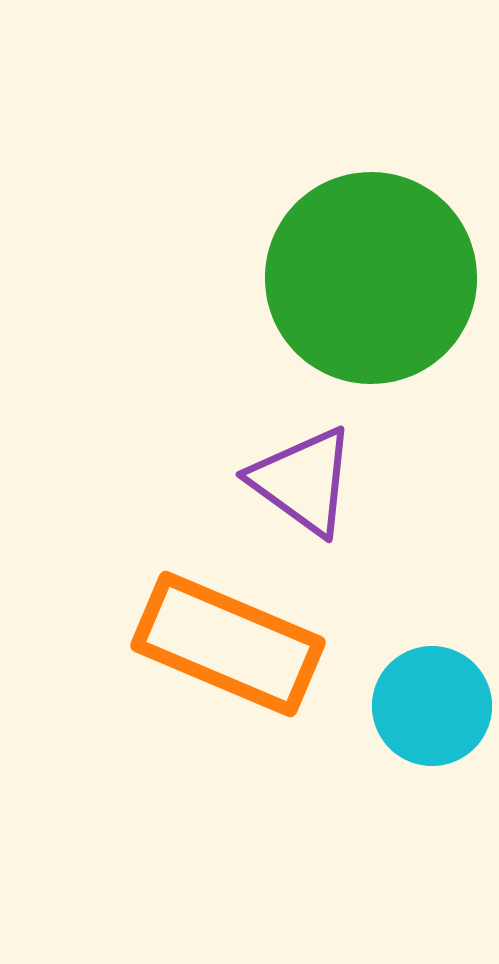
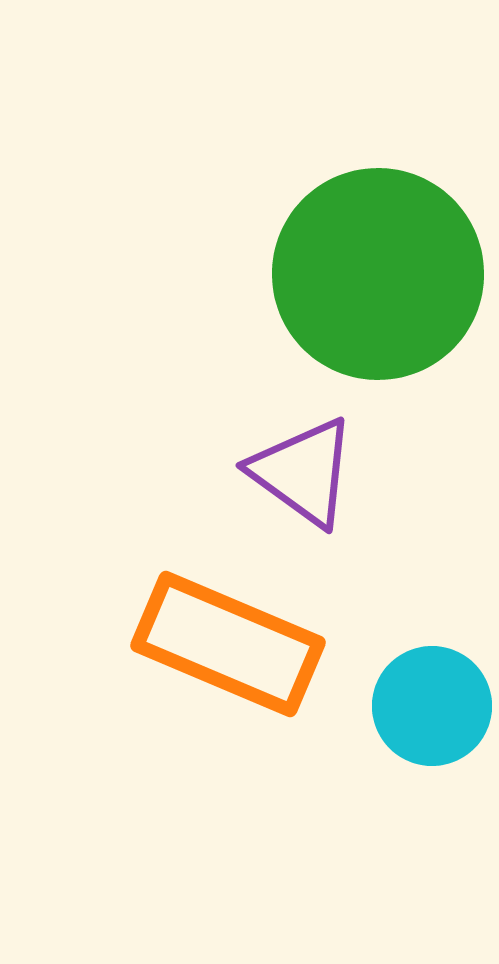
green circle: moved 7 px right, 4 px up
purple triangle: moved 9 px up
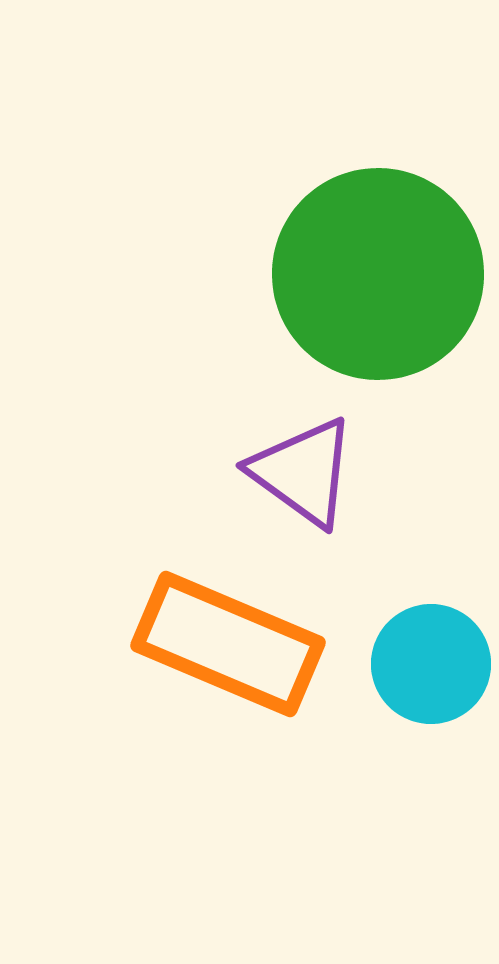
cyan circle: moved 1 px left, 42 px up
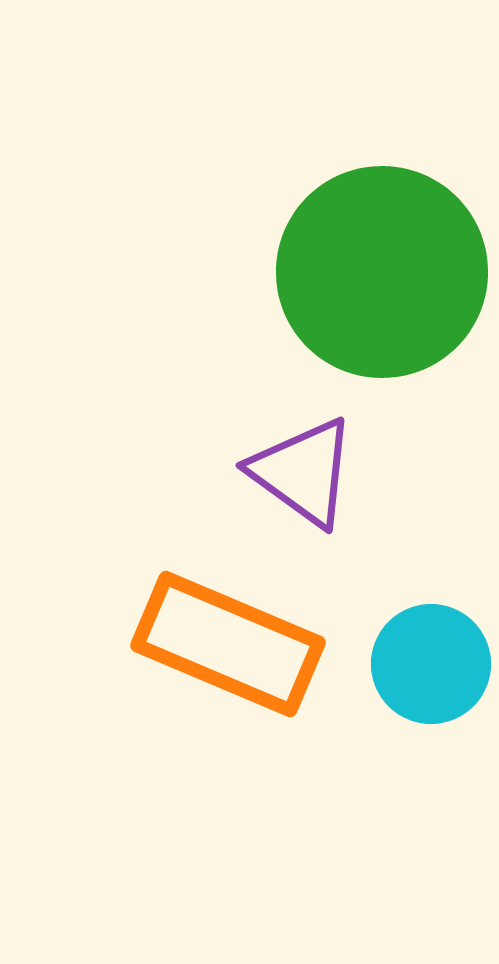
green circle: moved 4 px right, 2 px up
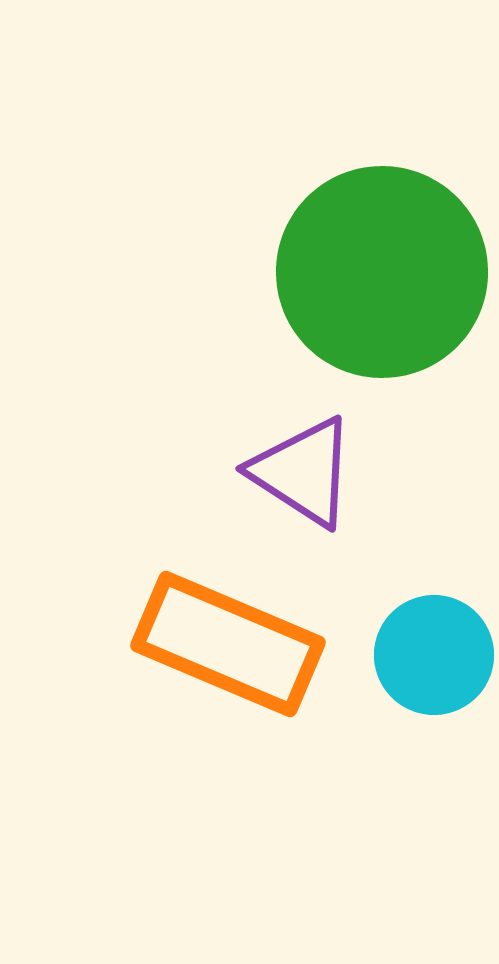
purple triangle: rotated 3 degrees counterclockwise
cyan circle: moved 3 px right, 9 px up
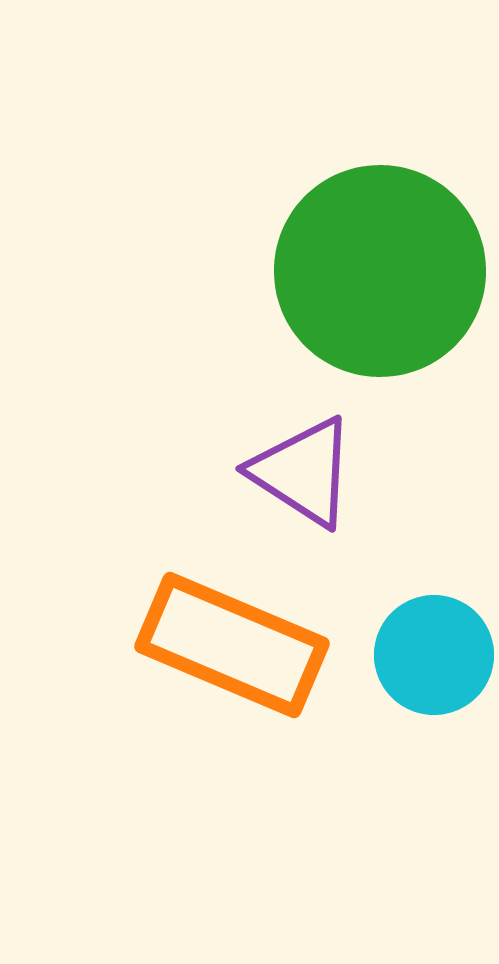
green circle: moved 2 px left, 1 px up
orange rectangle: moved 4 px right, 1 px down
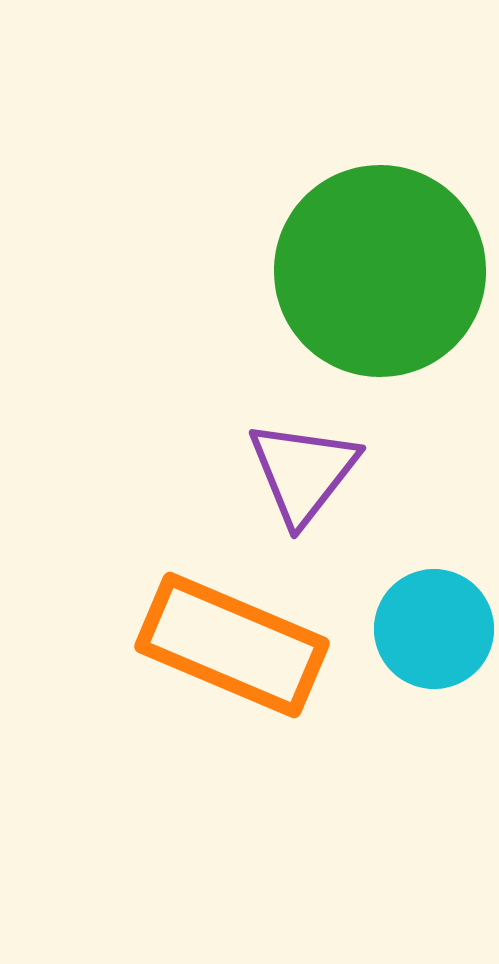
purple triangle: rotated 35 degrees clockwise
cyan circle: moved 26 px up
